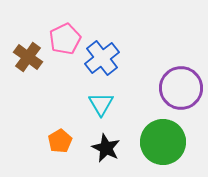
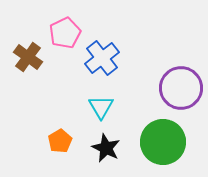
pink pentagon: moved 6 px up
cyan triangle: moved 3 px down
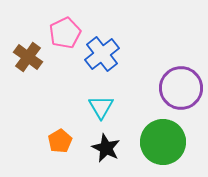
blue cross: moved 4 px up
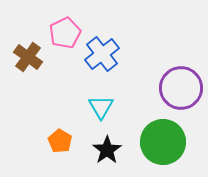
orange pentagon: rotated 10 degrees counterclockwise
black star: moved 1 px right, 2 px down; rotated 12 degrees clockwise
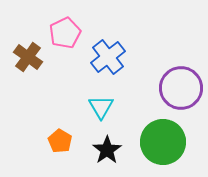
blue cross: moved 6 px right, 3 px down
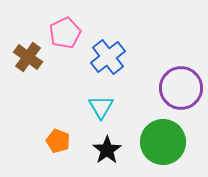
orange pentagon: moved 2 px left; rotated 10 degrees counterclockwise
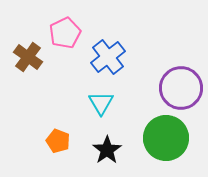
cyan triangle: moved 4 px up
green circle: moved 3 px right, 4 px up
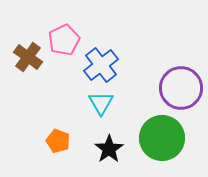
pink pentagon: moved 1 px left, 7 px down
blue cross: moved 7 px left, 8 px down
green circle: moved 4 px left
black star: moved 2 px right, 1 px up
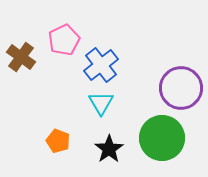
brown cross: moved 7 px left
